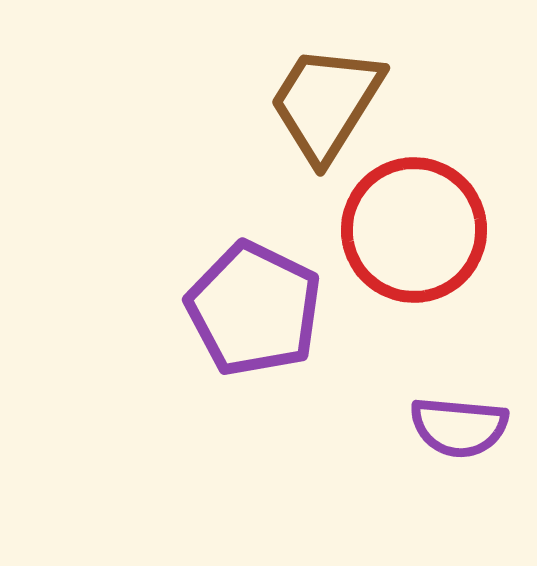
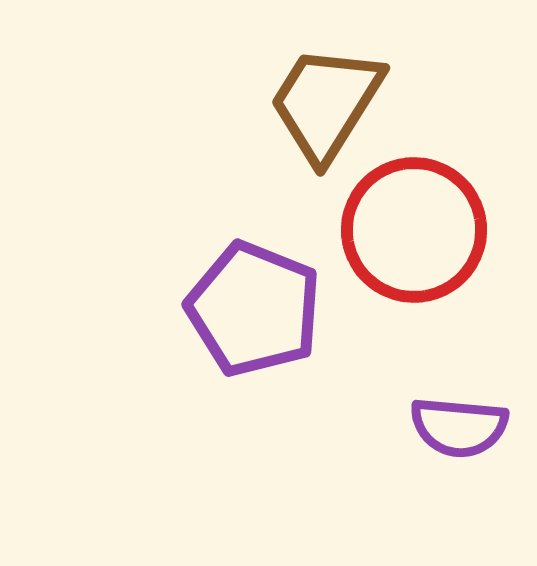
purple pentagon: rotated 4 degrees counterclockwise
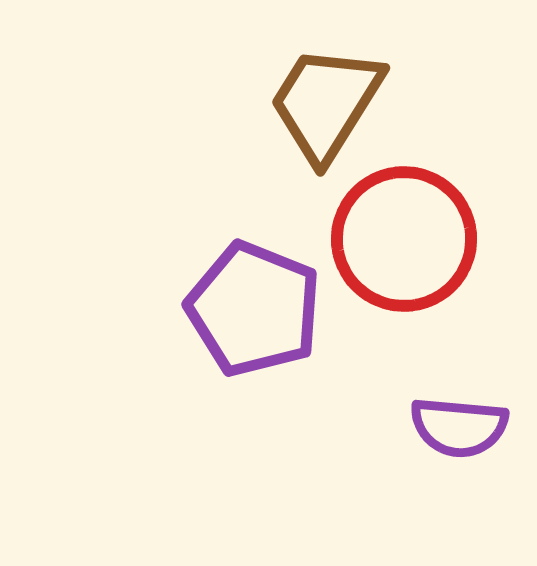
red circle: moved 10 px left, 9 px down
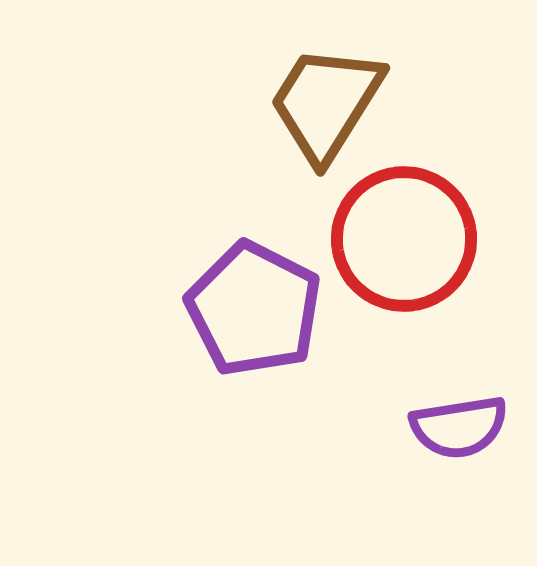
purple pentagon: rotated 5 degrees clockwise
purple semicircle: rotated 14 degrees counterclockwise
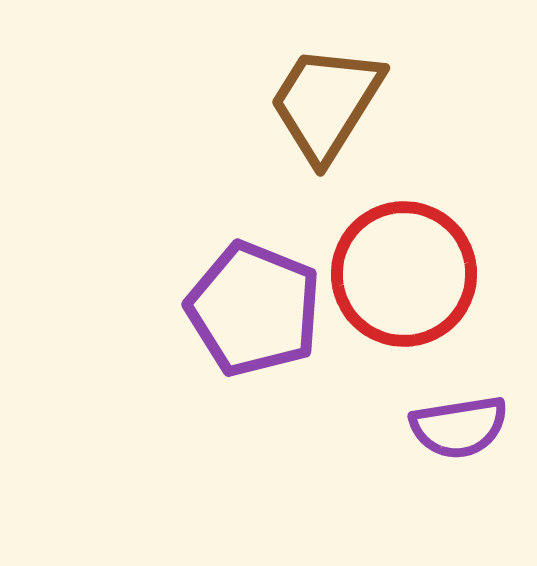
red circle: moved 35 px down
purple pentagon: rotated 5 degrees counterclockwise
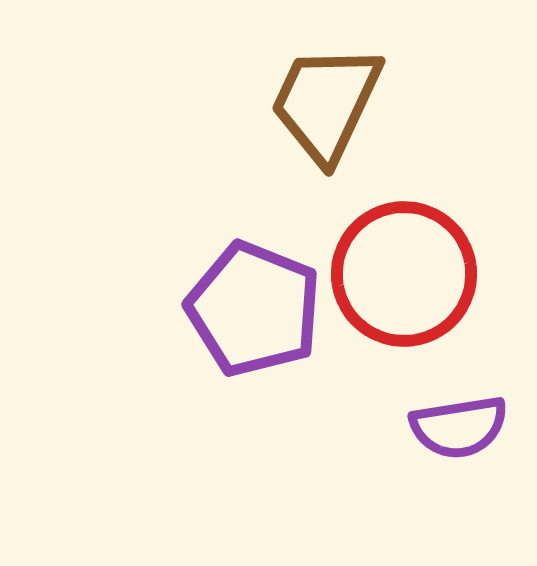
brown trapezoid: rotated 7 degrees counterclockwise
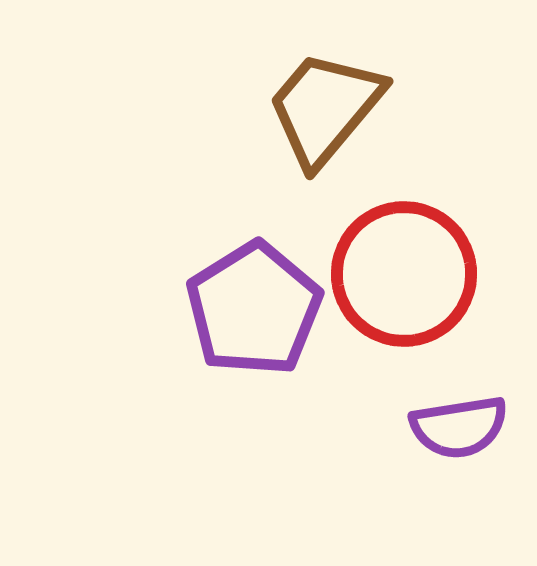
brown trapezoid: moved 1 px left, 5 px down; rotated 15 degrees clockwise
purple pentagon: rotated 18 degrees clockwise
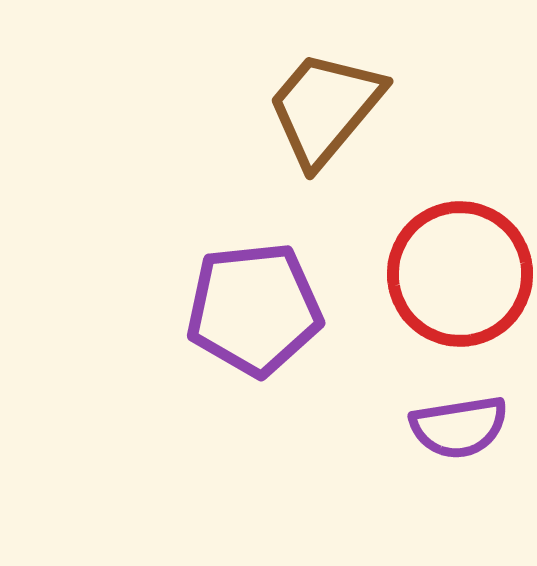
red circle: moved 56 px right
purple pentagon: rotated 26 degrees clockwise
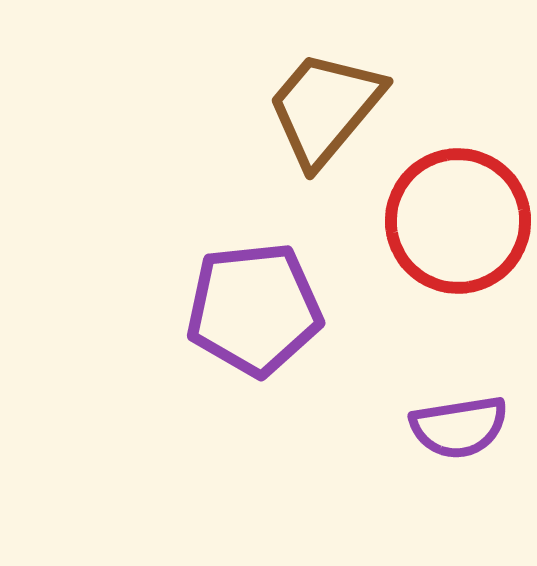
red circle: moved 2 px left, 53 px up
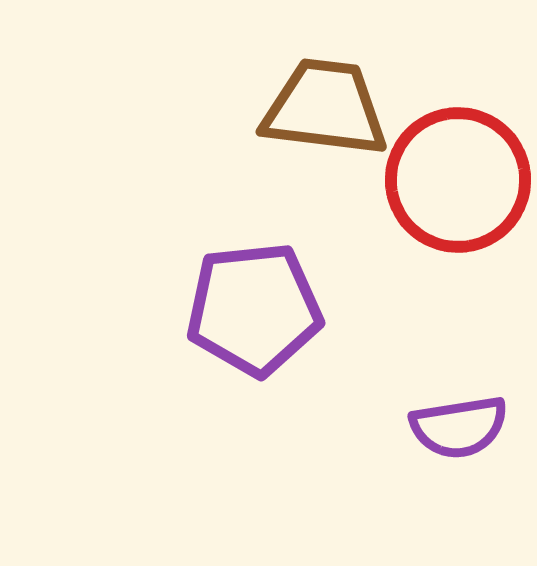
brown trapezoid: rotated 57 degrees clockwise
red circle: moved 41 px up
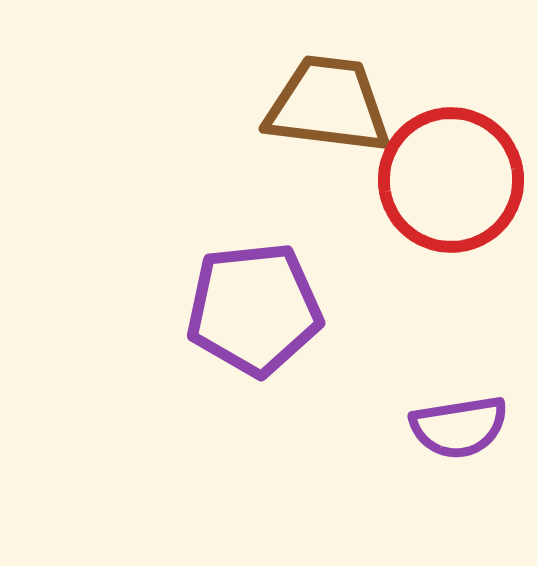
brown trapezoid: moved 3 px right, 3 px up
red circle: moved 7 px left
